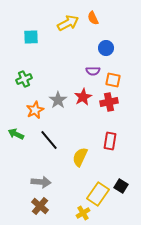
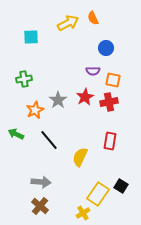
green cross: rotated 14 degrees clockwise
red star: moved 2 px right
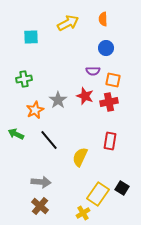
orange semicircle: moved 10 px right, 1 px down; rotated 24 degrees clockwise
red star: moved 1 px up; rotated 24 degrees counterclockwise
black square: moved 1 px right, 2 px down
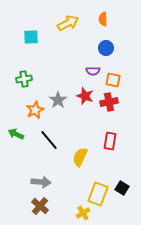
yellow rectangle: rotated 15 degrees counterclockwise
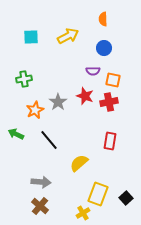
yellow arrow: moved 13 px down
blue circle: moved 2 px left
gray star: moved 2 px down
yellow semicircle: moved 1 px left, 6 px down; rotated 24 degrees clockwise
black square: moved 4 px right, 10 px down; rotated 16 degrees clockwise
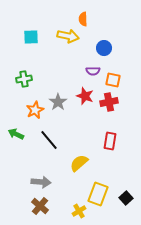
orange semicircle: moved 20 px left
yellow arrow: rotated 40 degrees clockwise
yellow cross: moved 4 px left, 2 px up
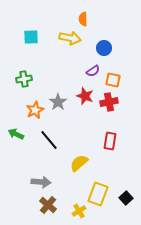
yellow arrow: moved 2 px right, 2 px down
purple semicircle: rotated 32 degrees counterclockwise
brown cross: moved 8 px right, 1 px up
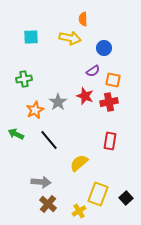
brown cross: moved 1 px up
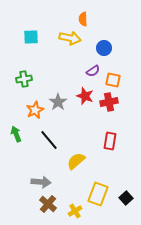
green arrow: rotated 42 degrees clockwise
yellow semicircle: moved 3 px left, 2 px up
yellow cross: moved 4 px left
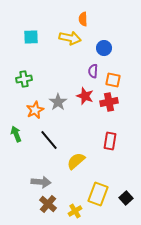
purple semicircle: rotated 128 degrees clockwise
